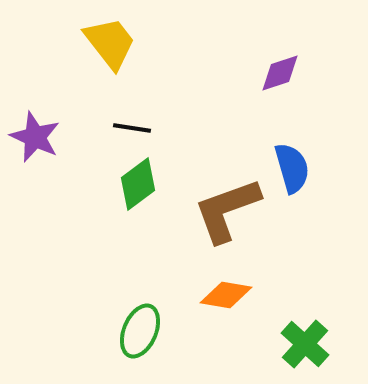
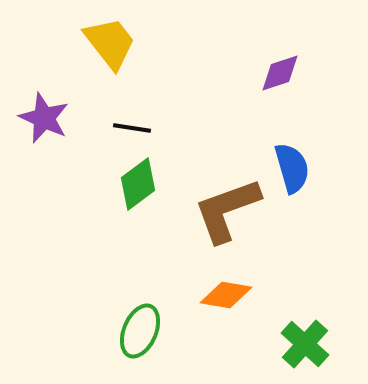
purple star: moved 9 px right, 19 px up
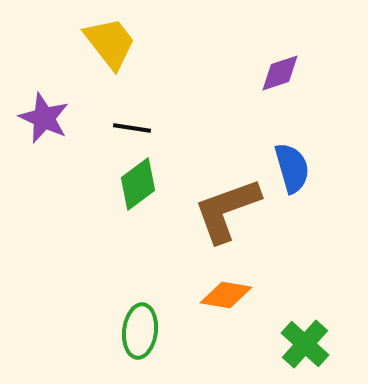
green ellipse: rotated 16 degrees counterclockwise
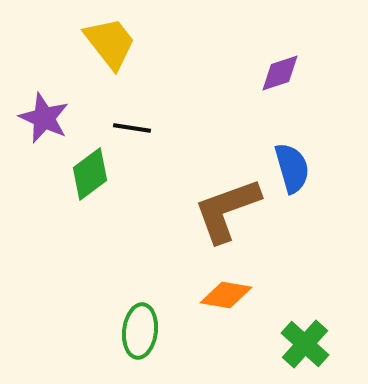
green diamond: moved 48 px left, 10 px up
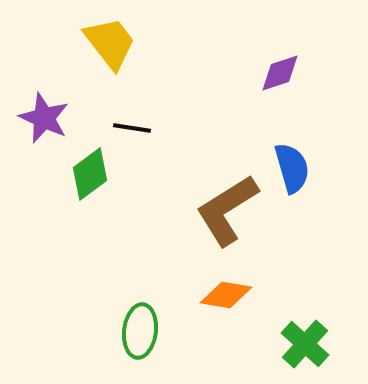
brown L-shape: rotated 12 degrees counterclockwise
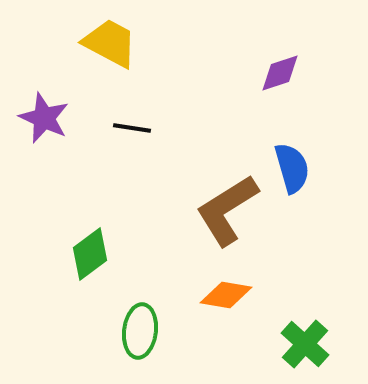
yellow trapezoid: rotated 24 degrees counterclockwise
green diamond: moved 80 px down
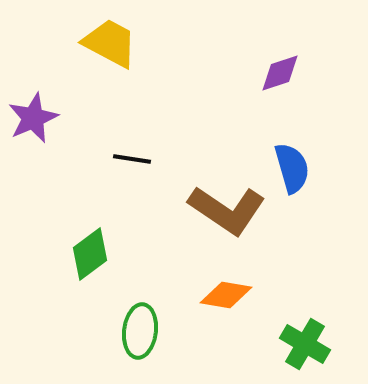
purple star: moved 11 px left; rotated 24 degrees clockwise
black line: moved 31 px down
brown L-shape: rotated 114 degrees counterclockwise
green cross: rotated 12 degrees counterclockwise
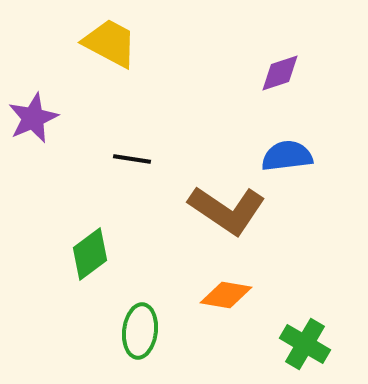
blue semicircle: moved 5 px left, 12 px up; rotated 81 degrees counterclockwise
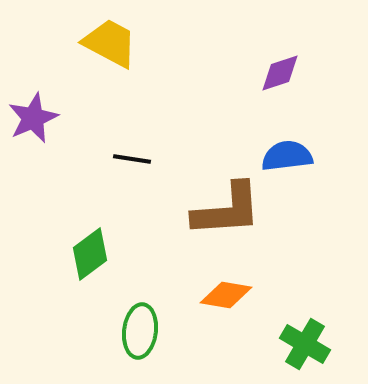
brown L-shape: rotated 38 degrees counterclockwise
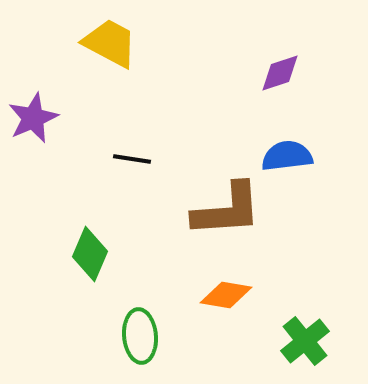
green diamond: rotated 30 degrees counterclockwise
green ellipse: moved 5 px down; rotated 12 degrees counterclockwise
green cross: moved 3 px up; rotated 21 degrees clockwise
